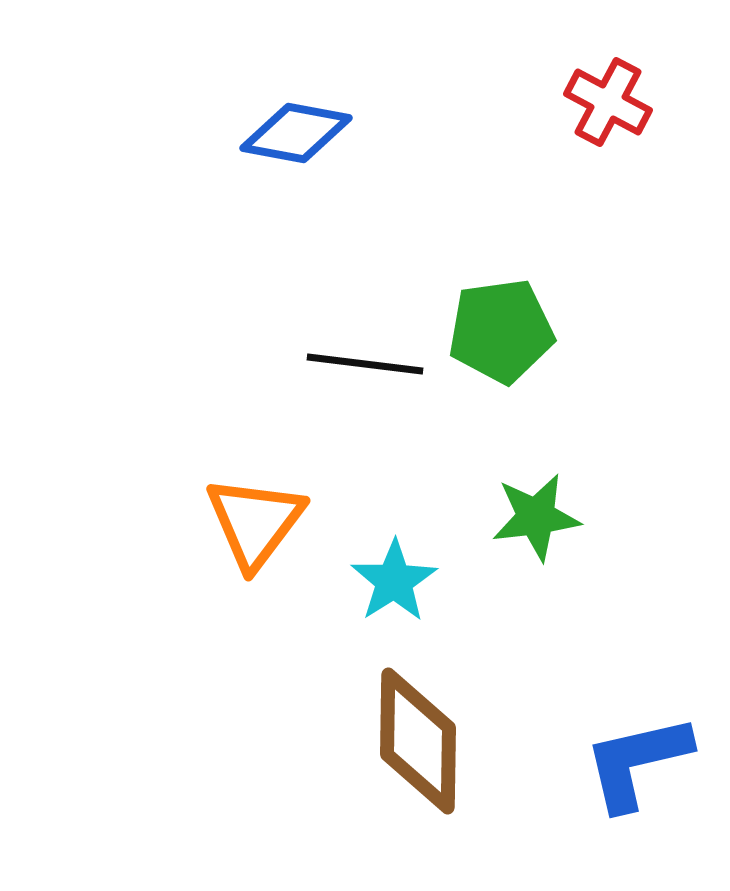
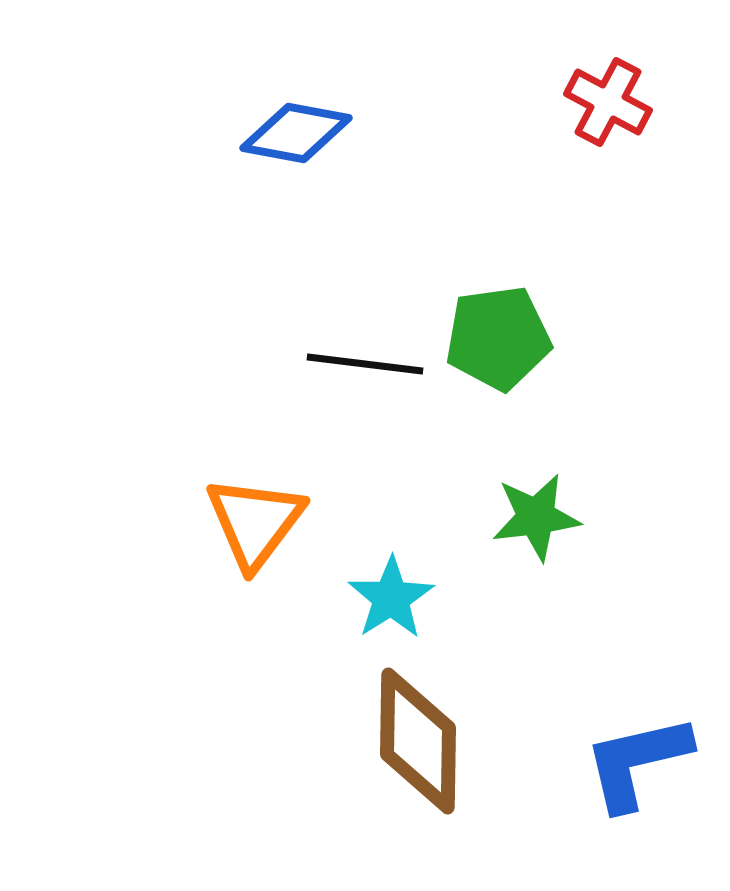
green pentagon: moved 3 px left, 7 px down
cyan star: moved 3 px left, 17 px down
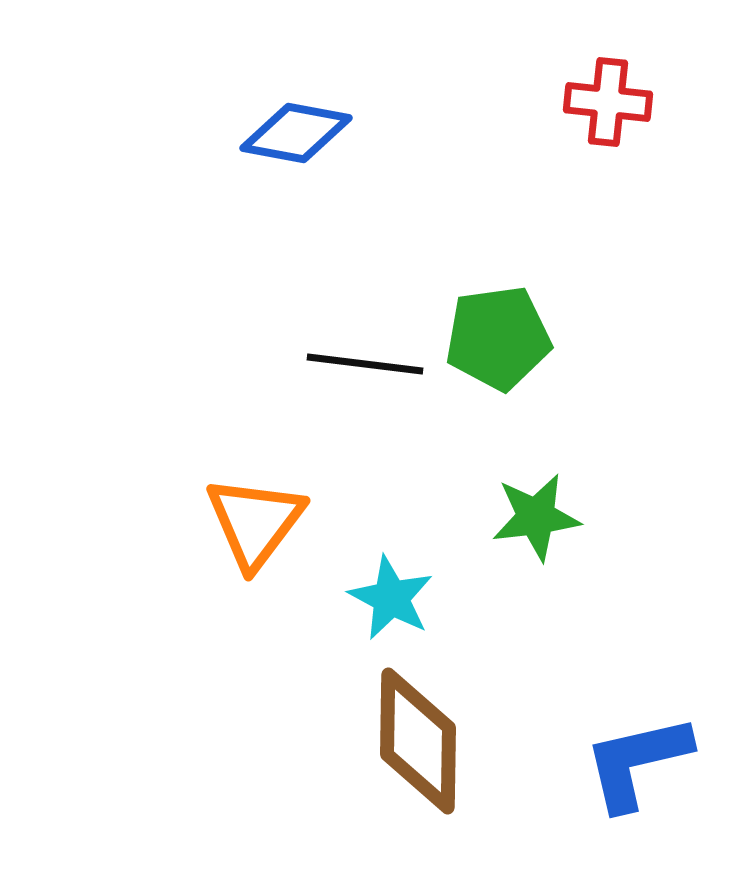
red cross: rotated 22 degrees counterclockwise
cyan star: rotated 12 degrees counterclockwise
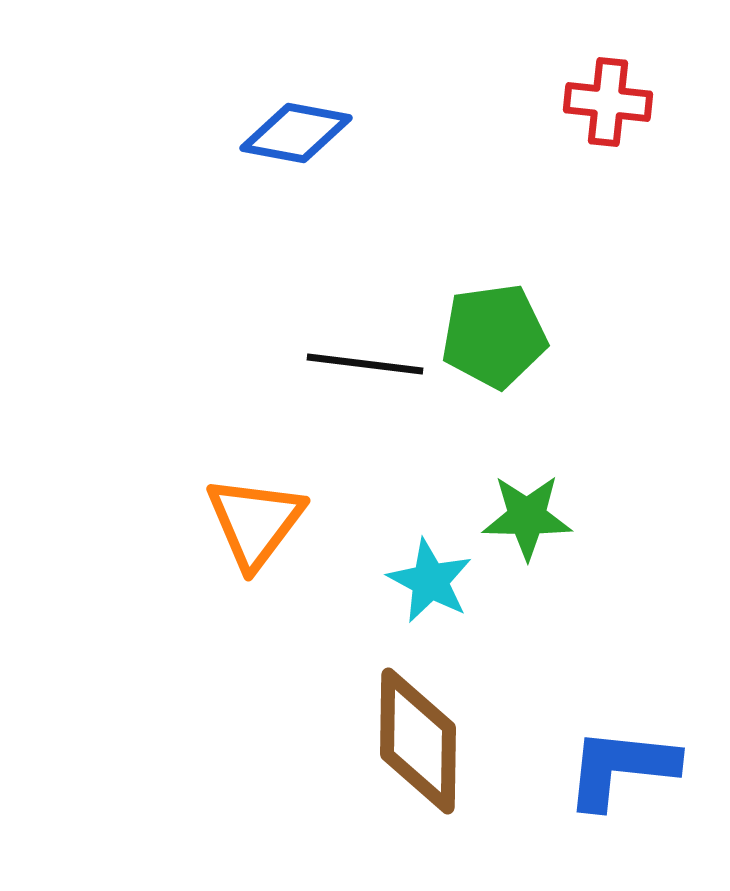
green pentagon: moved 4 px left, 2 px up
green star: moved 9 px left; rotated 8 degrees clockwise
cyan star: moved 39 px right, 17 px up
blue L-shape: moved 16 px left, 6 px down; rotated 19 degrees clockwise
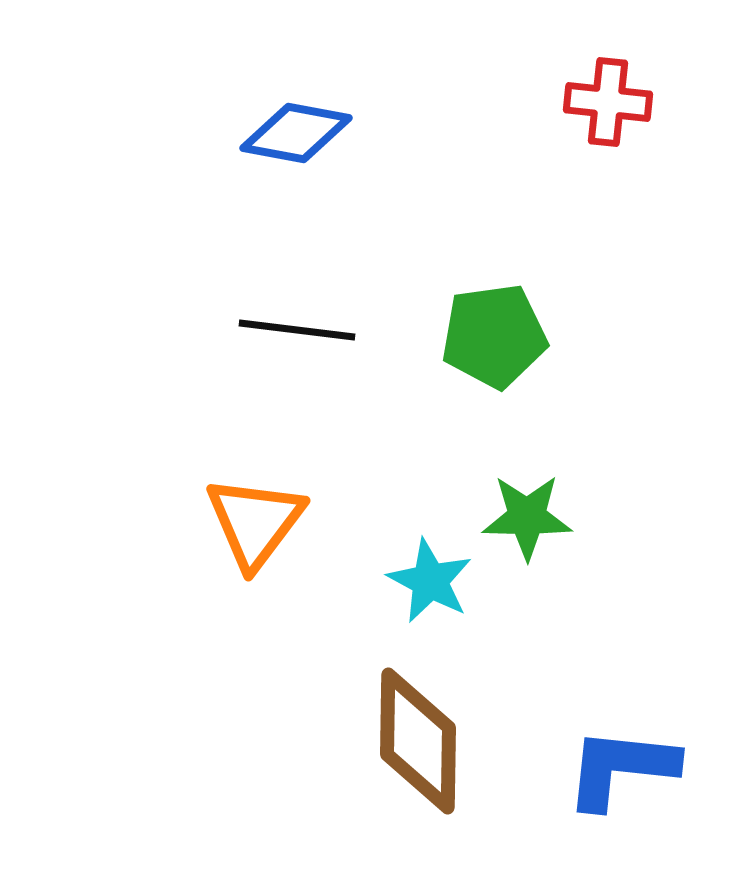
black line: moved 68 px left, 34 px up
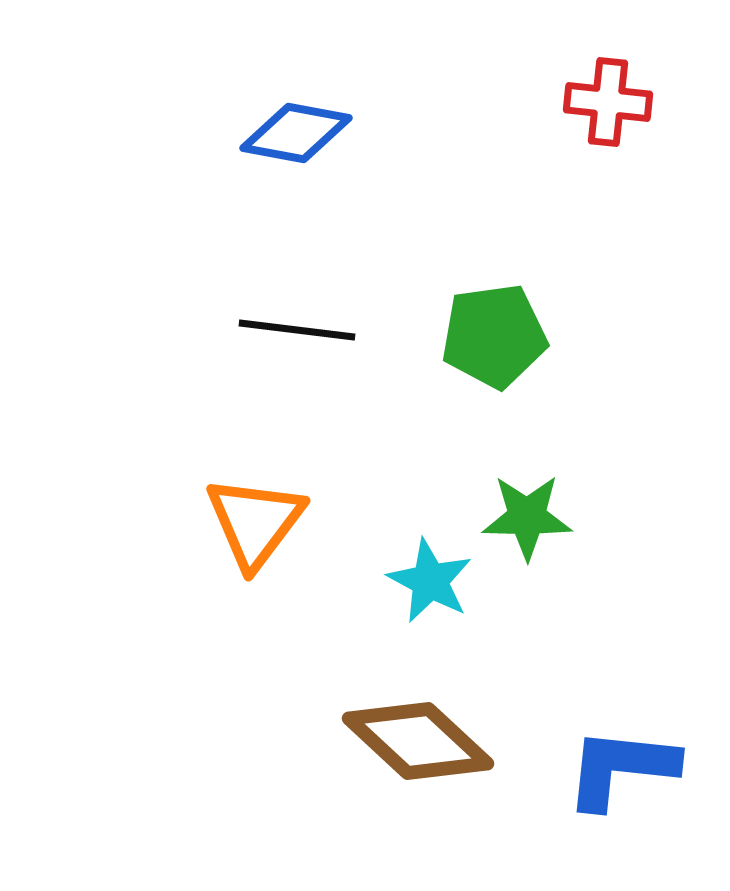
brown diamond: rotated 48 degrees counterclockwise
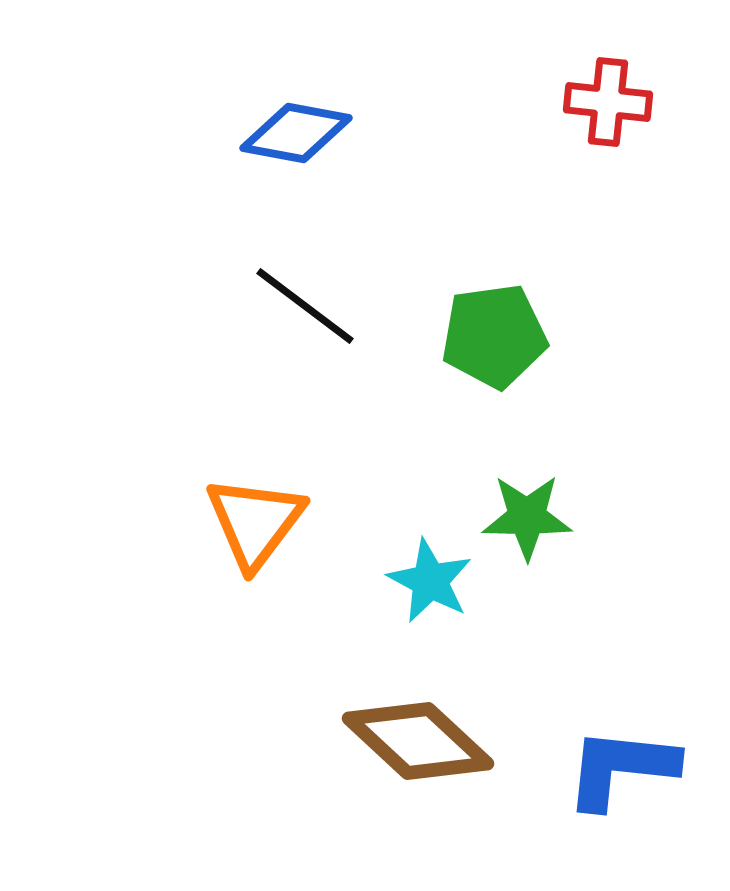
black line: moved 8 px right, 24 px up; rotated 30 degrees clockwise
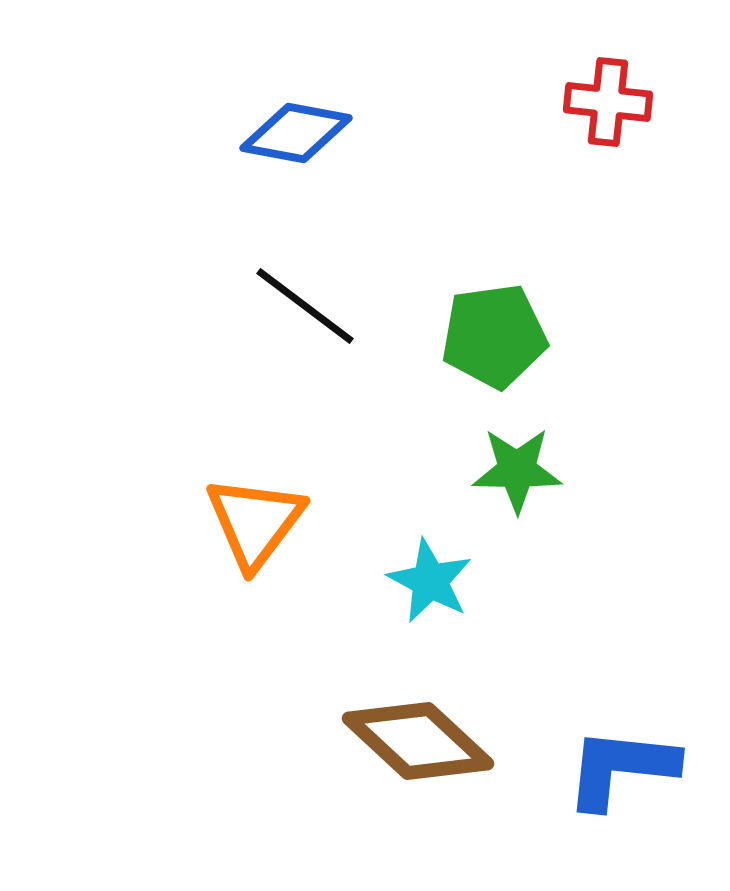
green star: moved 10 px left, 47 px up
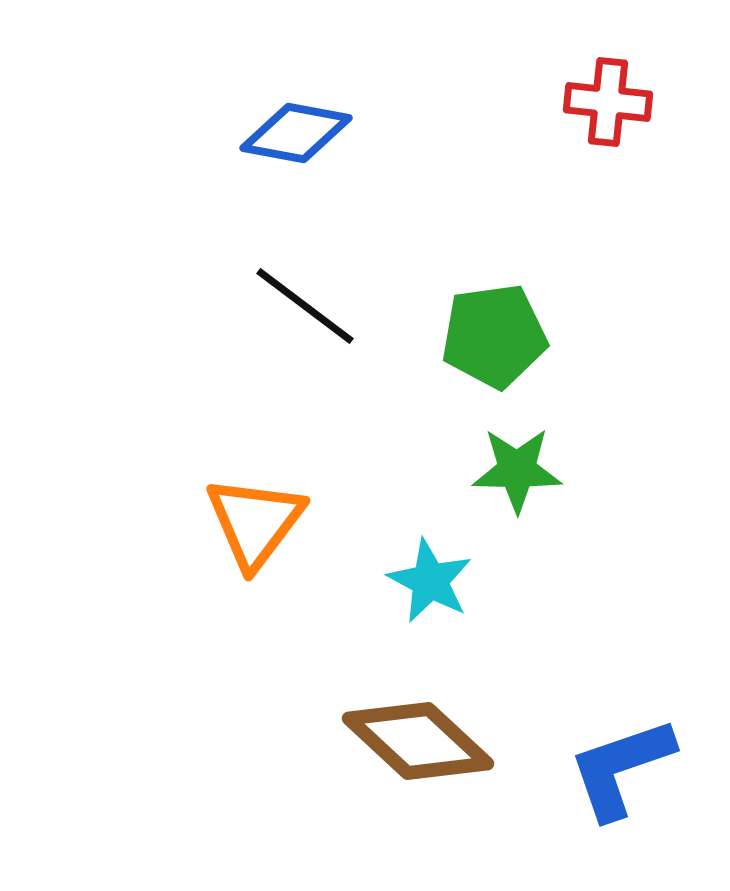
blue L-shape: rotated 25 degrees counterclockwise
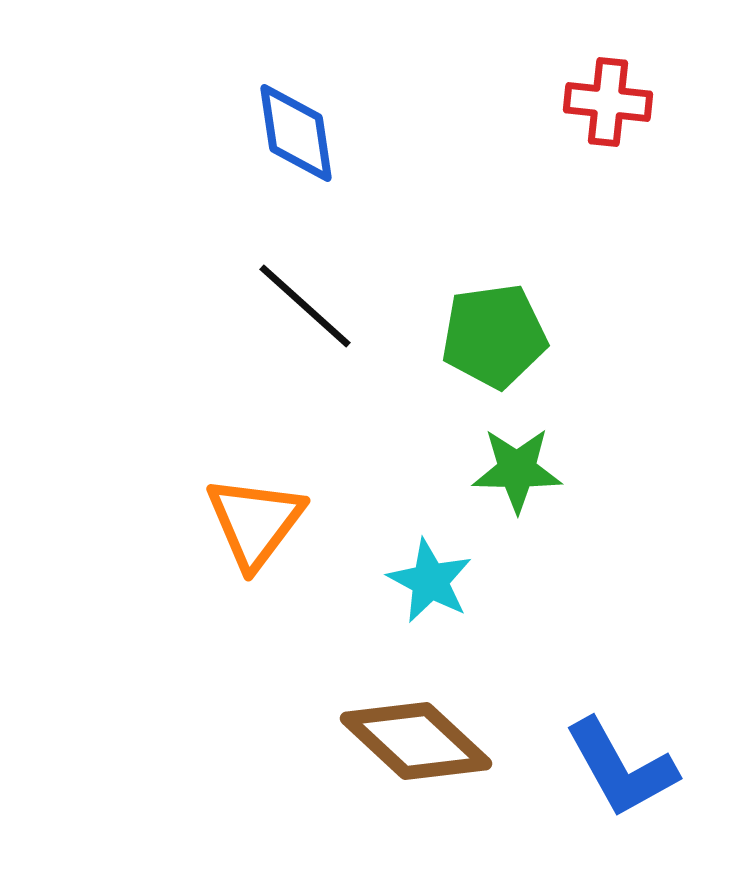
blue diamond: rotated 71 degrees clockwise
black line: rotated 5 degrees clockwise
brown diamond: moved 2 px left
blue L-shape: rotated 100 degrees counterclockwise
